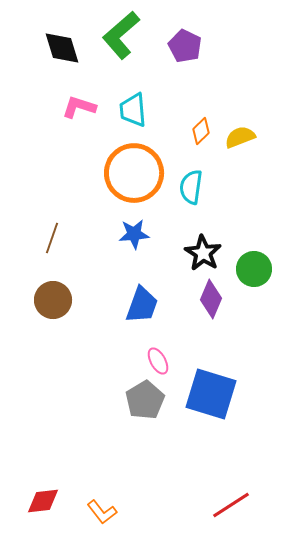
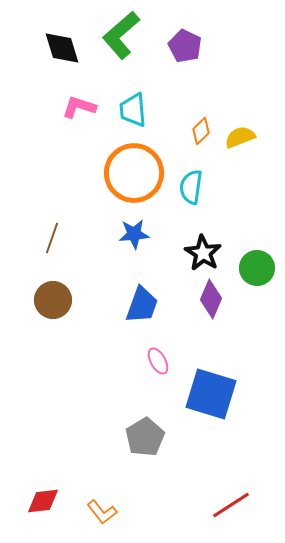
green circle: moved 3 px right, 1 px up
gray pentagon: moved 37 px down
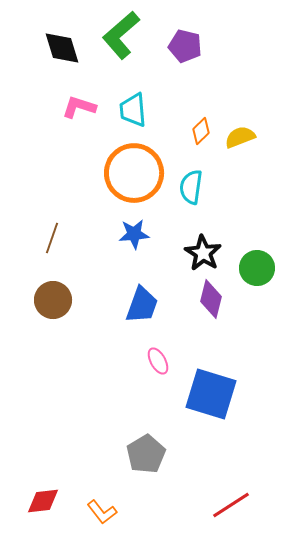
purple pentagon: rotated 12 degrees counterclockwise
purple diamond: rotated 9 degrees counterclockwise
gray pentagon: moved 1 px right, 17 px down
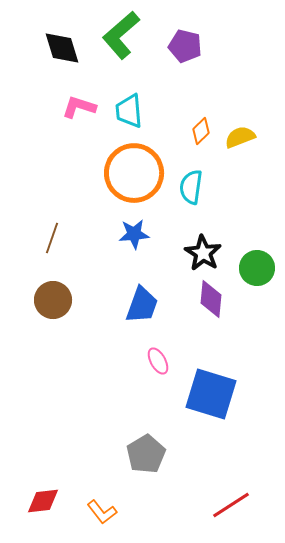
cyan trapezoid: moved 4 px left, 1 px down
purple diamond: rotated 9 degrees counterclockwise
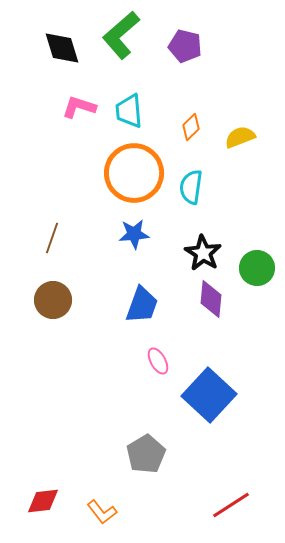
orange diamond: moved 10 px left, 4 px up
blue square: moved 2 px left, 1 px down; rotated 26 degrees clockwise
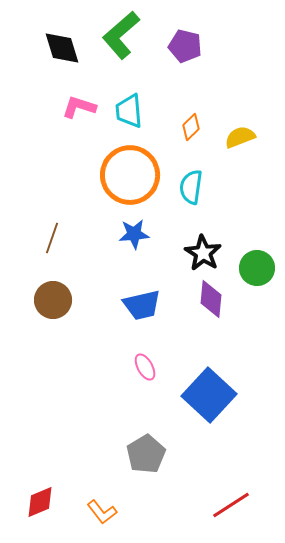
orange circle: moved 4 px left, 2 px down
blue trapezoid: rotated 57 degrees clockwise
pink ellipse: moved 13 px left, 6 px down
red diamond: moved 3 px left, 1 px down; rotated 16 degrees counterclockwise
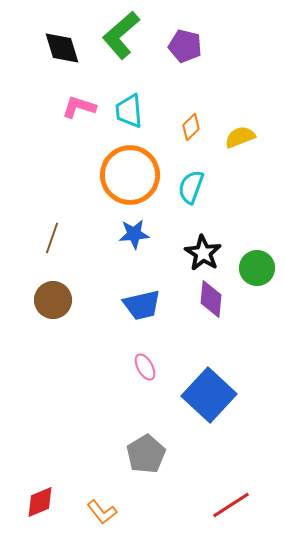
cyan semicircle: rotated 12 degrees clockwise
